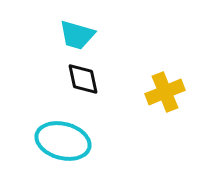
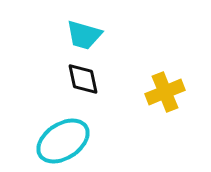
cyan trapezoid: moved 7 px right
cyan ellipse: rotated 48 degrees counterclockwise
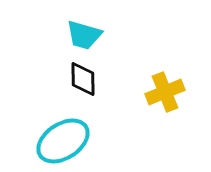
black diamond: rotated 12 degrees clockwise
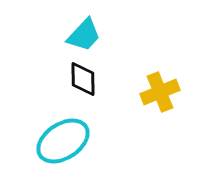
cyan trapezoid: rotated 63 degrees counterclockwise
yellow cross: moved 5 px left
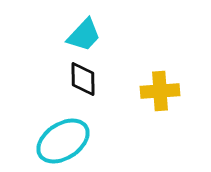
yellow cross: moved 1 px up; rotated 18 degrees clockwise
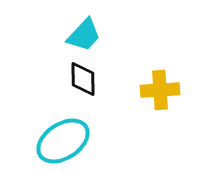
yellow cross: moved 1 px up
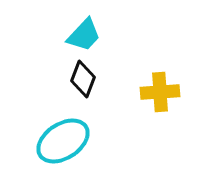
black diamond: rotated 21 degrees clockwise
yellow cross: moved 2 px down
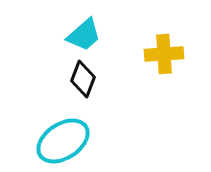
cyan trapezoid: rotated 6 degrees clockwise
yellow cross: moved 4 px right, 38 px up
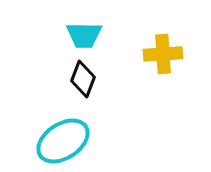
cyan trapezoid: rotated 42 degrees clockwise
yellow cross: moved 1 px left
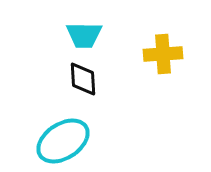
black diamond: rotated 24 degrees counterclockwise
